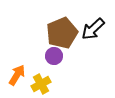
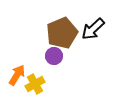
yellow cross: moved 6 px left
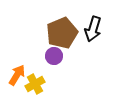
black arrow: rotated 30 degrees counterclockwise
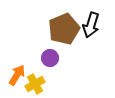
black arrow: moved 2 px left, 4 px up
brown pentagon: moved 2 px right, 4 px up
purple circle: moved 4 px left, 2 px down
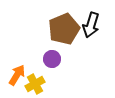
purple circle: moved 2 px right, 1 px down
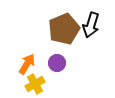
purple circle: moved 5 px right, 4 px down
orange arrow: moved 10 px right, 11 px up
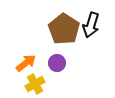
brown pentagon: rotated 16 degrees counterclockwise
orange arrow: moved 1 px left, 1 px up; rotated 20 degrees clockwise
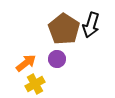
purple circle: moved 4 px up
